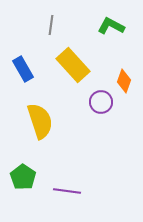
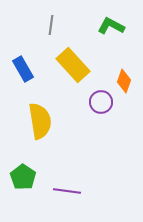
yellow semicircle: rotated 9 degrees clockwise
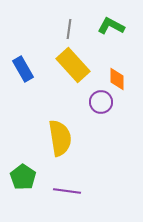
gray line: moved 18 px right, 4 px down
orange diamond: moved 7 px left, 2 px up; rotated 20 degrees counterclockwise
yellow semicircle: moved 20 px right, 17 px down
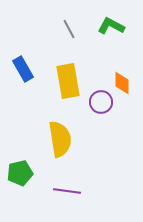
gray line: rotated 36 degrees counterclockwise
yellow rectangle: moved 5 px left, 16 px down; rotated 32 degrees clockwise
orange diamond: moved 5 px right, 4 px down
yellow semicircle: moved 1 px down
green pentagon: moved 3 px left, 4 px up; rotated 25 degrees clockwise
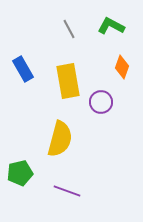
orange diamond: moved 16 px up; rotated 20 degrees clockwise
yellow semicircle: rotated 24 degrees clockwise
purple line: rotated 12 degrees clockwise
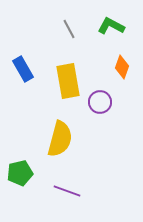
purple circle: moved 1 px left
